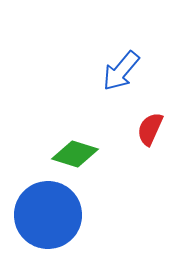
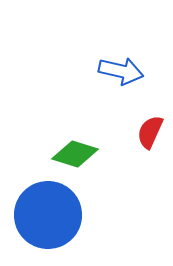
blue arrow: rotated 117 degrees counterclockwise
red semicircle: moved 3 px down
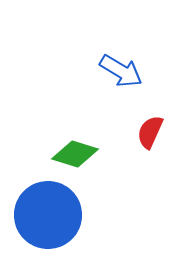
blue arrow: rotated 18 degrees clockwise
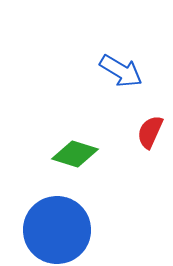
blue circle: moved 9 px right, 15 px down
